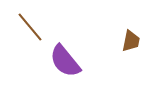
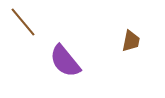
brown line: moved 7 px left, 5 px up
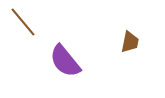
brown trapezoid: moved 1 px left, 1 px down
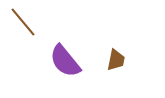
brown trapezoid: moved 14 px left, 18 px down
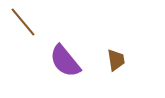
brown trapezoid: rotated 20 degrees counterclockwise
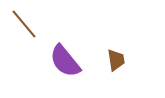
brown line: moved 1 px right, 2 px down
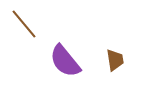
brown trapezoid: moved 1 px left
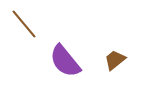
brown trapezoid: rotated 120 degrees counterclockwise
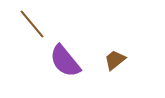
brown line: moved 8 px right
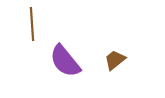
brown line: rotated 36 degrees clockwise
